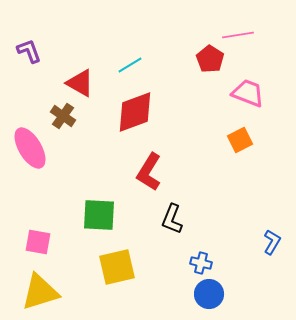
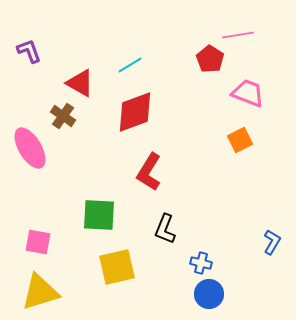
black L-shape: moved 7 px left, 10 px down
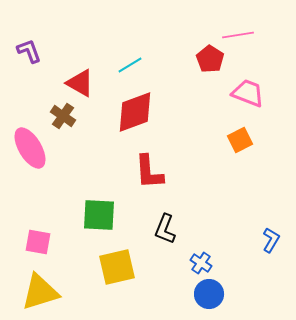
red L-shape: rotated 36 degrees counterclockwise
blue L-shape: moved 1 px left, 2 px up
blue cross: rotated 20 degrees clockwise
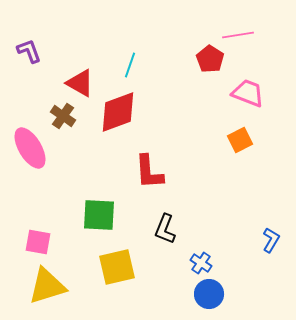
cyan line: rotated 40 degrees counterclockwise
red diamond: moved 17 px left
yellow triangle: moved 7 px right, 6 px up
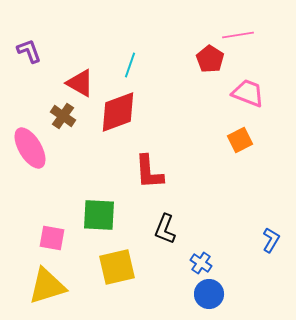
pink square: moved 14 px right, 4 px up
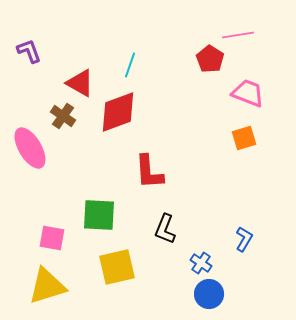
orange square: moved 4 px right, 2 px up; rotated 10 degrees clockwise
blue L-shape: moved 27 px left, 1 px up
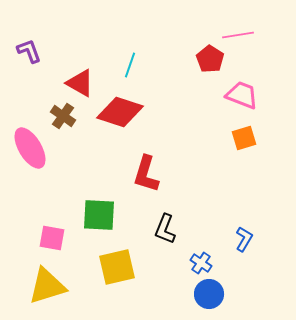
pink trapezoid: moved 6 px left, 2 px down
red diamond: moved 2 px right; rotated 39 degrees clockwise
red L-shape: moved 3 px left, 2 px down; rotated 21 degrees clockwise
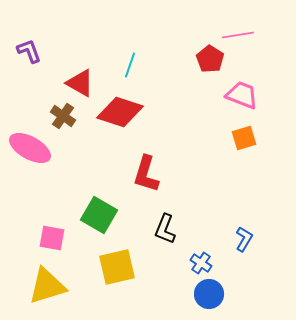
pink ellipse: rotated 30 degrees counterclockwise
green square: rotated 27 degrees clockwise
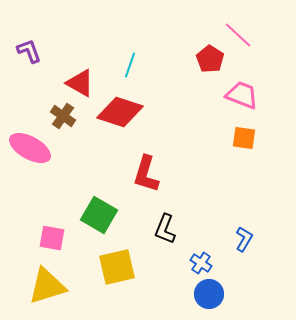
pink line: rotated 52 degrees clockwise
orange square: rotated 25 degrees clockwise
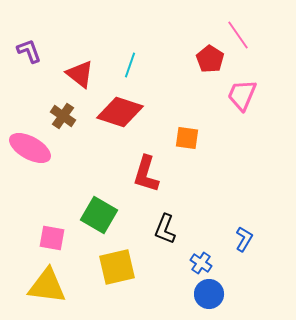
pink line: rotated 12 degrees clockwise
red triangle: moved 9 px up; rotated 8 degrees clockwise
pink trapezoid: rotated 88 degrees counterclockwise
orange square: moved 57 px left
yellow triangle: rotated 24 degrees clockwise
